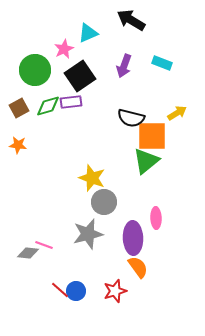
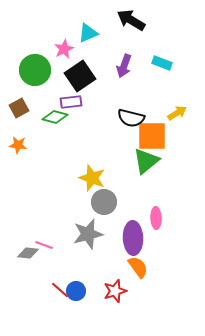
green diamond: moved 7 px right, 11 px down; rotated 30 degrees clockwise
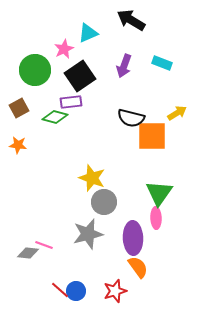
green triangle: moved 13 px right, 32 px down; rotated 16 degrees counterclockwise
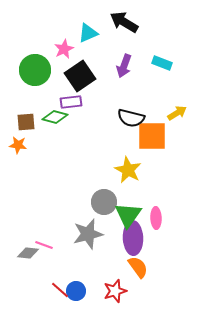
black arrow: moved 7 px left, 2 px down
brown square: moved 7 px right, 14 px down; rotated 24 degrees clockwise
yellow star: moved 36 px right, 8 px up; rotated 8 degrees clockwise
green triangle: moved 31 px left, 22 px down
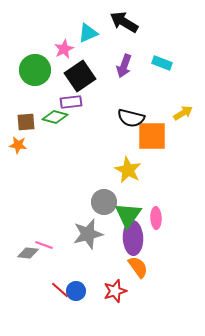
yellow arrow: moved 6 px right
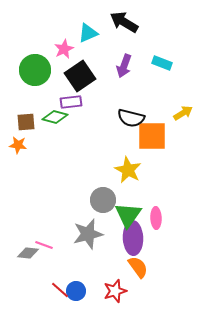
gray circle: moved 1 px left, 2 px up
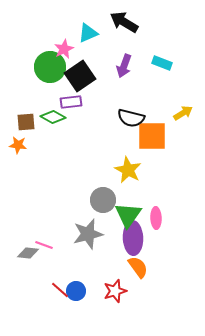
green circle: moved 15 px right, 3 px up
green diamond: moved 2 px left; rotated 15 degrees clockwise
